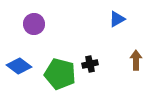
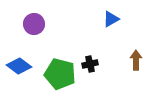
blue triangle: moved 6 px left
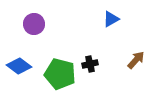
brown arrow: rotated 42 degrees clockwise
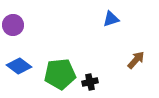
blue triangle: rotated 12 degrees clockwise
purple circle: moved 21 px left, 1 px down
black cross: moved 18 px down
green pentagon: rotated 20 degrees counterclockwise
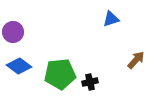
purple circle: moved 7 px down
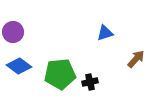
blue triangle: moved 6 px left, 14 px down
brown arrow: moved 1 px up
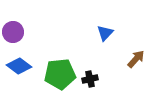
blue triangle: rotated 30 degrees counterclockwise
black cross: moved 3 px up
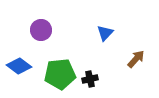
purple circle: moved 28 px right, 2 px up
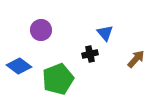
blue triangle: rotated 24 degrees counterclockwise
green pentagon: moved 2 px left, 5 px down; rotated 16 degrees counterclockwise
black cross: moved 25 px up
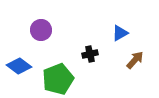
blue triangle: moved 15 px right; rotated 42 degrees clockwise
brown arrow: moved 1 px left, 1 px down
